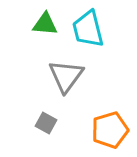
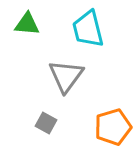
green triangle: moved 18 px left
orange pentagon: moved 3 px right, 3 px up
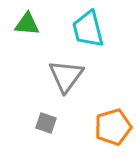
gray square: rotated 10 degrees counterclockwise
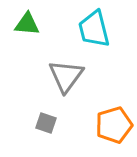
cyan trapezoid: moved 6 px right
orange pentagon: moved 1 px right, 2 px up
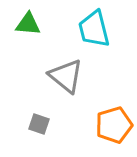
green triangle: moved 1 px right
gray triangle: rotated 27 degrees counterclockwise
gray square: moved 7 px left, 1 px down
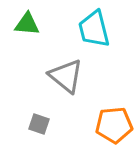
green triangle: moved 1 px left
orange pentagon: rotated 12 degrees clockwise
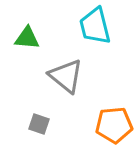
green triangle: moved 14 px down
cyan trapezoid: moved 1 px right, 3 px up
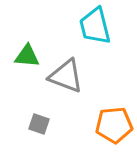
green triangle: moved 18 px down
gray triangle: rotated 18 degrees counterclockwise
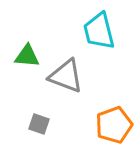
cyan trapezoid: moved 4 px right, 5 px down
orange pentagon: rotated 15 degrees counterclockwise
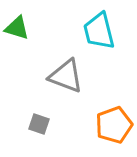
green triangle: moved 10 px left, 28 px up; rotated 12 degrees clockwise
